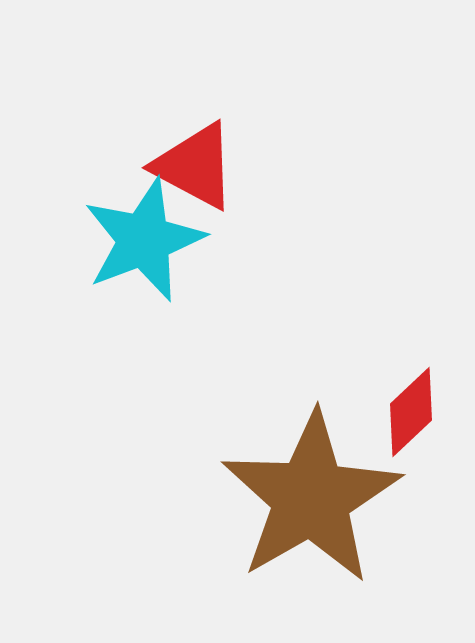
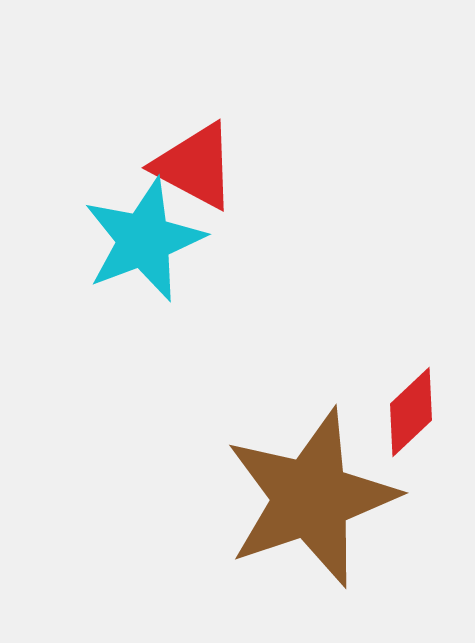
brown star: rotated 11 degrees clockwise
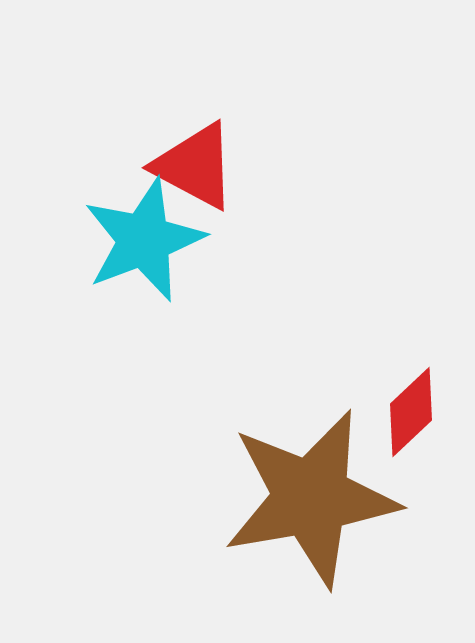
brown star: rotated 9 degrees clockwise
